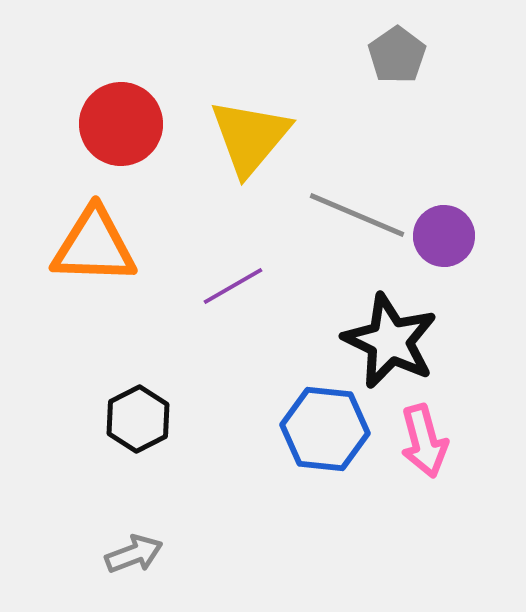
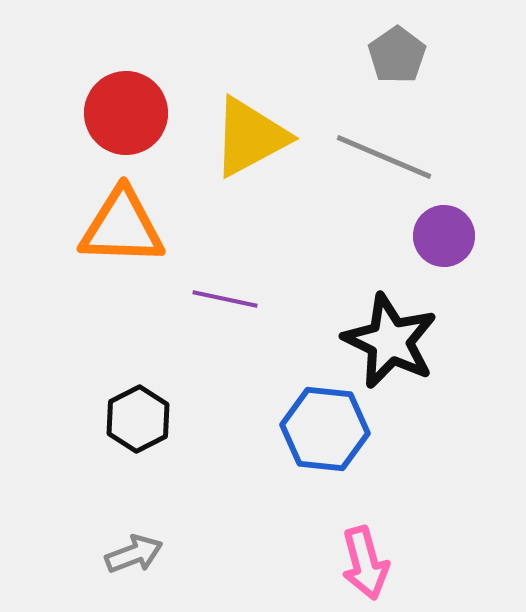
red circle: moved 5 px right, 11 px up
yellow triangle: rotated 22 degrees clockwise
gray line: moved 27 px right, 58 px up
orange triangle: moved 28 px right, 19 px up
purple line: moved 8 px left, 13 px down; rotated 42 degrees clockwise
pink arrow: moved 59 px left, 122 px down
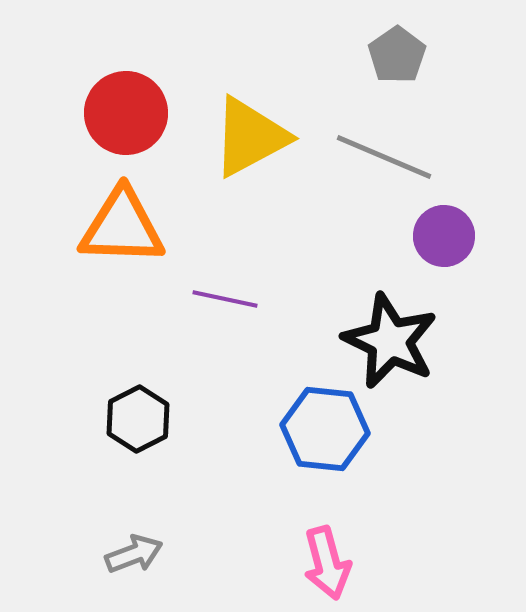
pink arrow: moved 38 px left
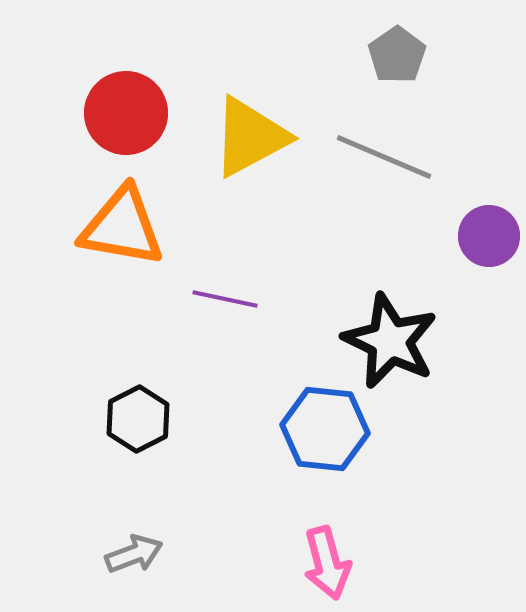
orange triangle: rotated 8 degrees clockwise
purple circle: moved 45 px right
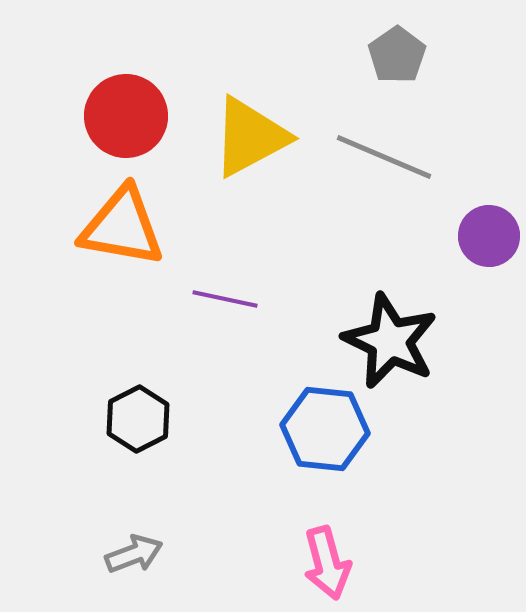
red circle: moved 3 px down
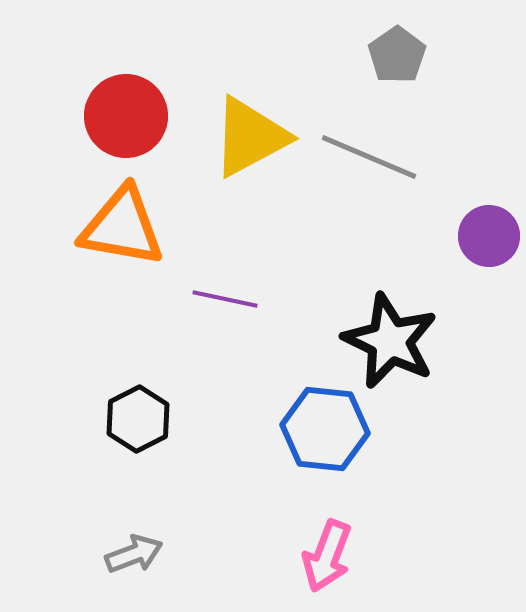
gray line: moved 15 px left
pink arrow: moved 7 px up; rotated 36 degrees clockwise
